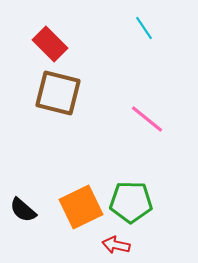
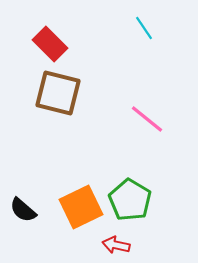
green pentagon: moved 1 px left, 2 px up; rotated 30 degrees clockwise
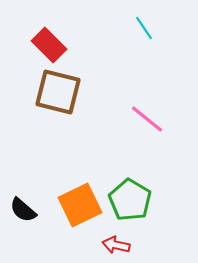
red rectangle: moved 1 px left, 1 px down
brown square: moved 1 px up
orange square: moved 1 px left, 2 px up
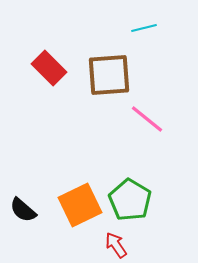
cyan line: rotated 70 degrees counterclockwise
red rectangle: moved 23 px down
brown square: moved 51 px right, 17 px up; rotated 18 degrees counterclockwise
red arrow: rotated 44 degrees clockwise
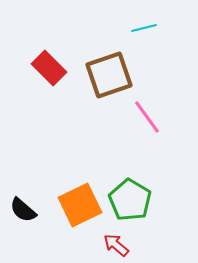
brown square: rotated 15 degrees counterclockwise
pink line: moved 2 px up; rotated 15 degrees clockwise
red arrow: rotated 16 degrees counterclockwise
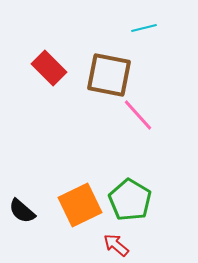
brown square: rotated 30 degrees clockwise
pink line: moved 9 px left, 2 px up; rotated 6 degrees counterclockwise
black semicircle: moved 1 px left, 1 px down
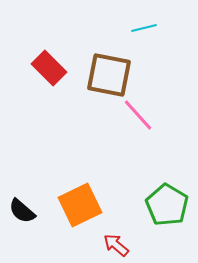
green pentagon: moved 37 px right, 5 px down
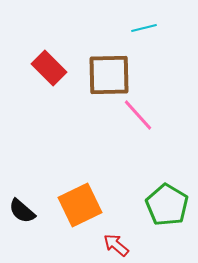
brown square: rotated 12 degrees counterclockwise
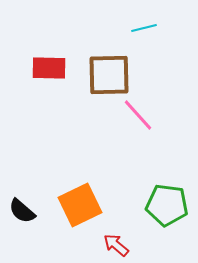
red rectangle: rotated 44 degrees counterclockwise
green pentagon: rotated 24 degrees counterclockwise
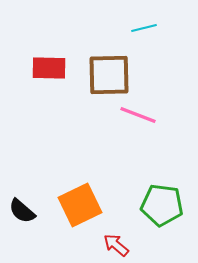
pink line: rotated 27 degrees counterclockwise
green pentagon: moved 5 px left
